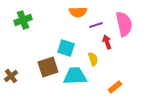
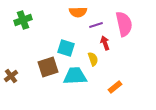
red arrow: moved 2 px left, 1 px down
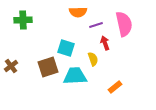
green cross: rotated 18 degrees clockwise
brown cross: moved 10 px up
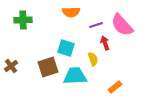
orange semicircle: moved 7 px left
pink semicircle: moved 2 px left, 1 px down; rotated 150 degrees clockwise
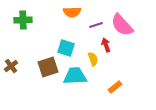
orange semicircle: moved 1 px right
red arrow: moved 1 px right, 2 px down
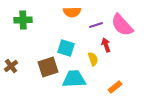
cyan trapezoid: moved 1 px left, 3 px down
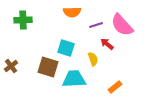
red arrow: moved 1 px right, 1 px up; rotated 32 degrees counterclockwise
brown square: rotated 35 degrees clockwise
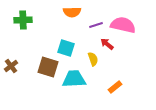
pink semicircle: moved 1 px right; rotated 145 degrees clockwise
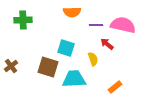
purple line: rotated 16 degrees clockwise
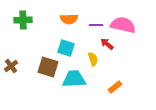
orange semicircle: moved 3 px left, 7 px down
